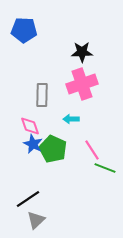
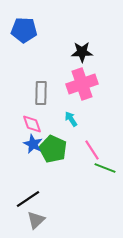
gray rectangle: moved 1 px left, 2 px up
cyan arrow: rotated 56 degrees clockwise
pink diamond: moved 2 px right, 2 px up
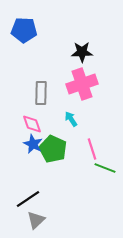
pink line: moved 1 px up; rotated 15 degrees clockwise
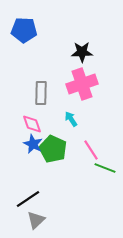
pink line: moved 1 px left, 1 px down; rotated 15 degrees counterclockwise
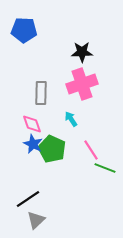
green pentagon: moved 1 px left
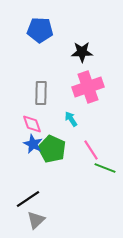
blue pentagon: moved 16 px right
pink cross: moved 6 px right, 3 px down
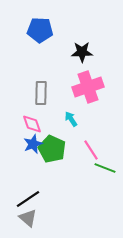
blue star: rotated 24 degrees clockwise
gray triangle: moved 8 px left, 2 px up; rotated 36 degrees counterclockwise
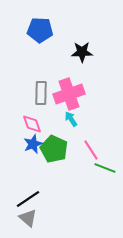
pink cross: moved 19 px left, 7 px down
green pentagon: moved 2 px right
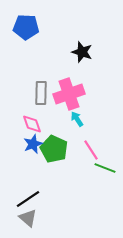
blue pentagon: moved 14 px left, 3 px up
black star: rotated 20 degrees clockwise
cyan arrow: moved 6 px right
